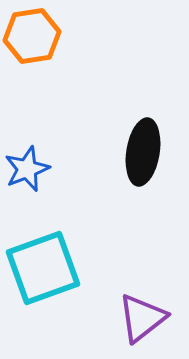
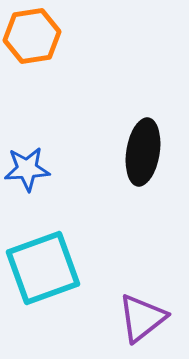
blue star: rotated 18 degrees clockwise
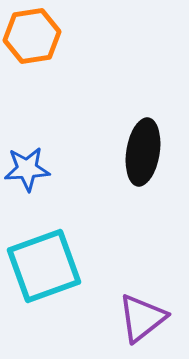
cyan square: moved 1 px right, 2 px up
